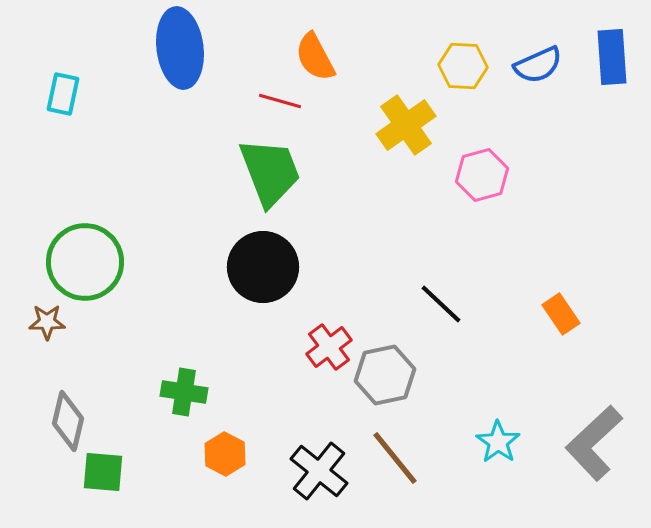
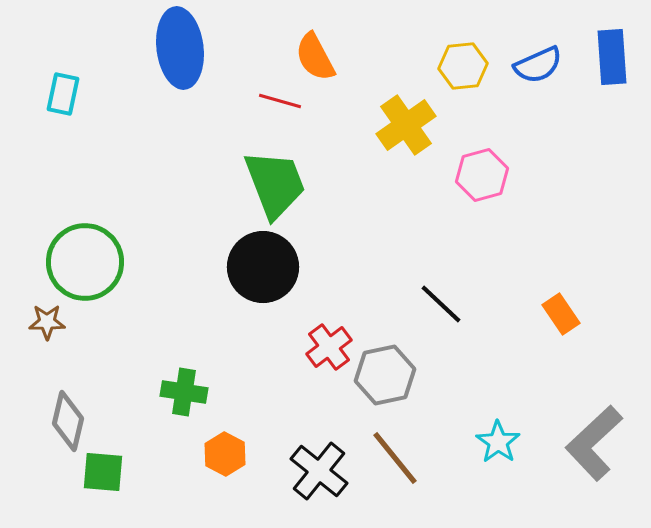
yellow hexagon: rotated 9 degrees counterclockwise
green trapezoid: moved 5 px right, 12 px down
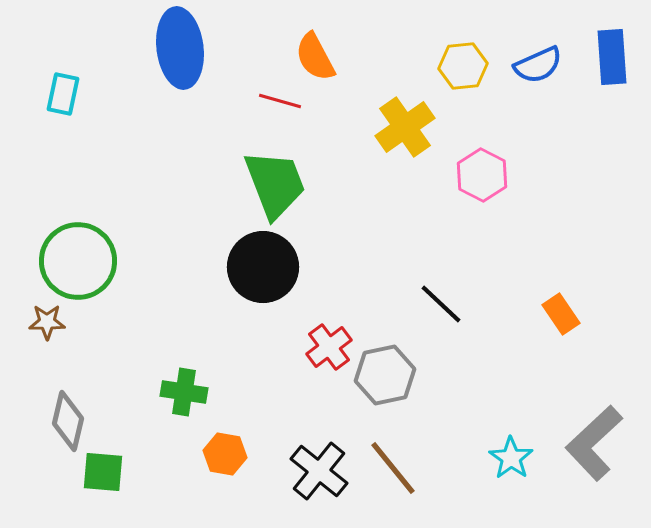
yellow cross: moved 1 px left, 2 px down
pink hexagon: rotated 18 degrees counterclockwise
green circle: moved 7 px left, 1 px up
cyan star: moved 13 px right, 16 px down
orange hexagon: rotated 18 degrees counterclockwise
brown line: moved 2 px left, 10 px down
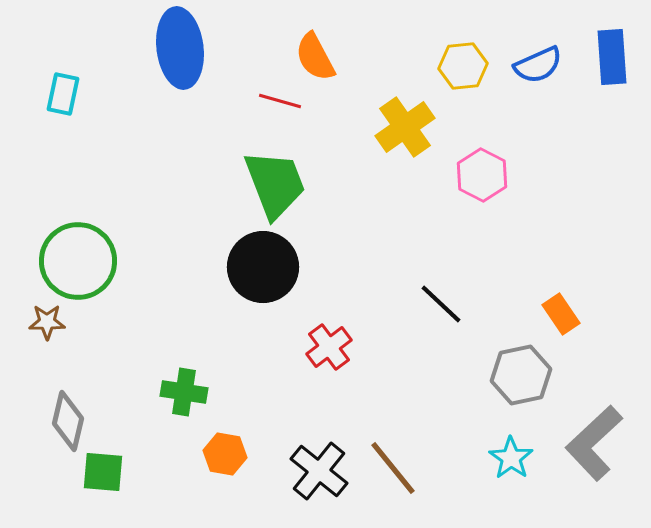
gray hexagon: moved 136 px right
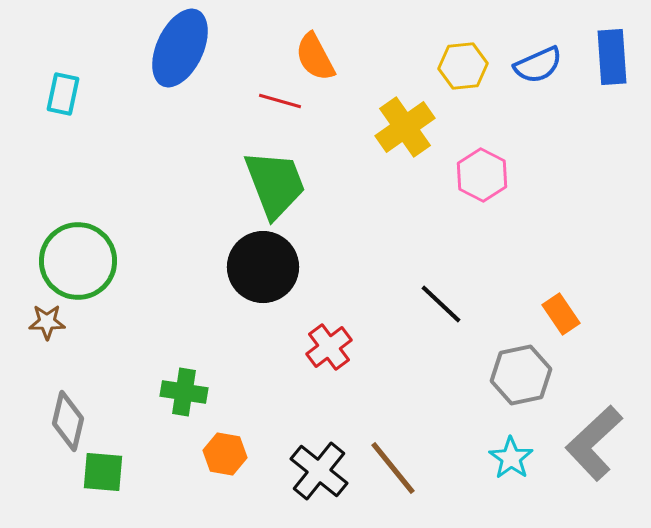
blue ellipse: rotated 32 degrees clockwise
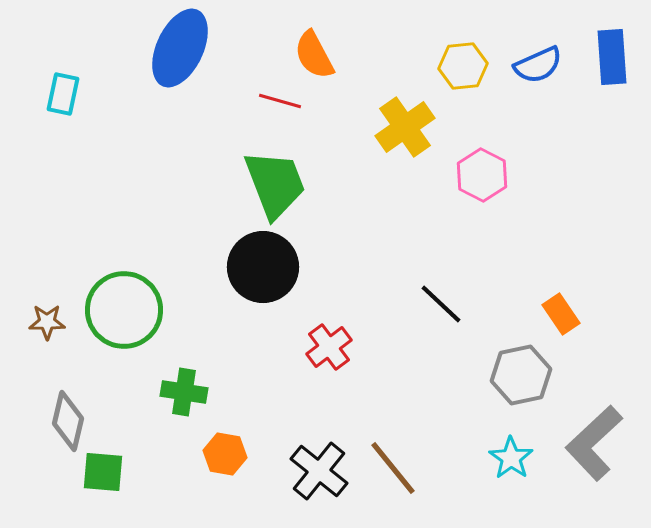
orange semicircle: moved 1 px left, 2 px up
green circle: moved 46 px right, 49 px down
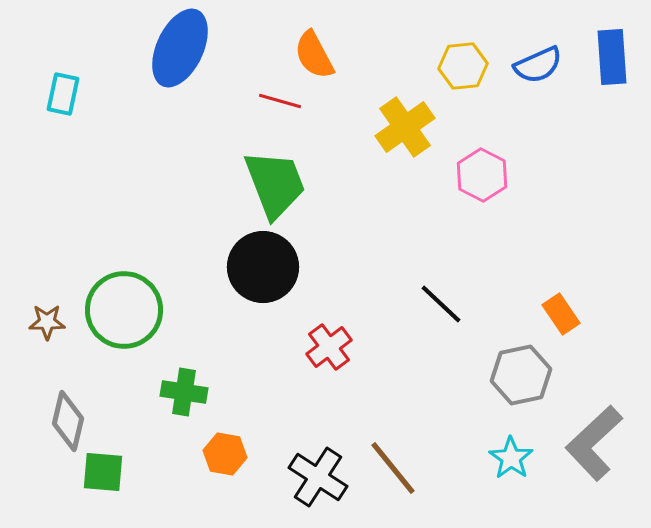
black cross: moved 1 px left, 6 px down; rotated 6 degrees counterclockwise
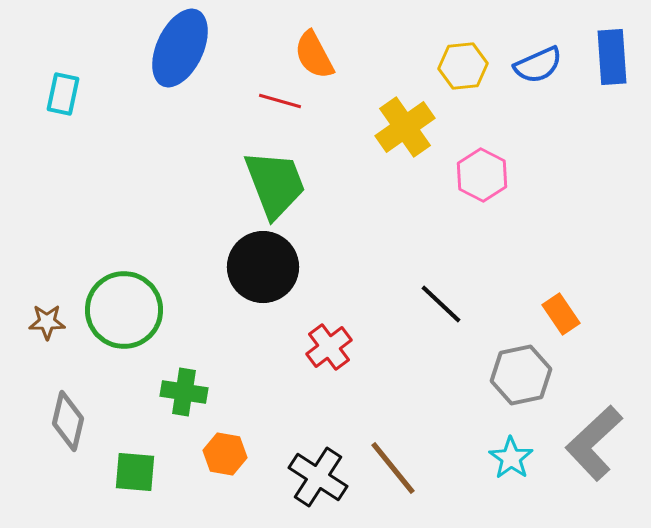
green square: moved 32 px right
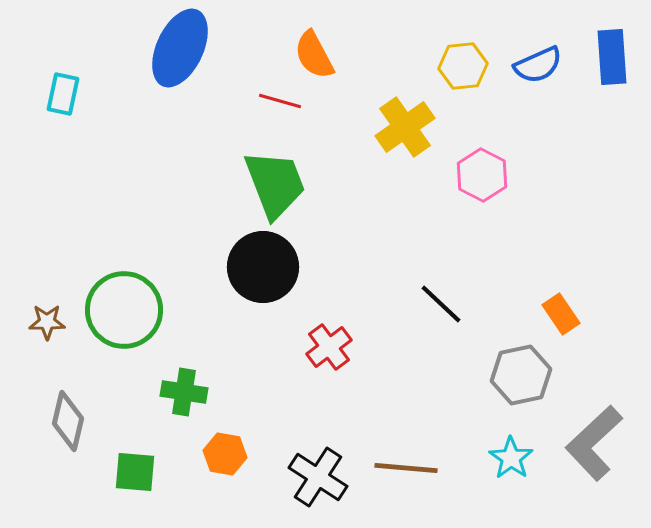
brown line: moved 13 px right; rotated 46 degrees counterclockwise
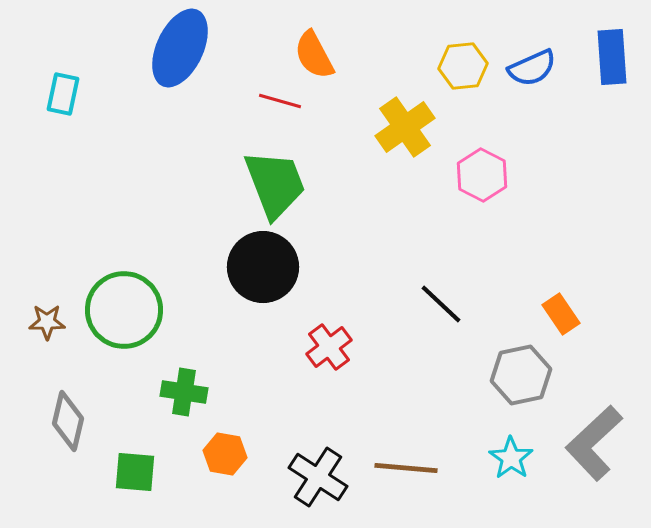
blue semicircle: moved 6 px left, 3 px down
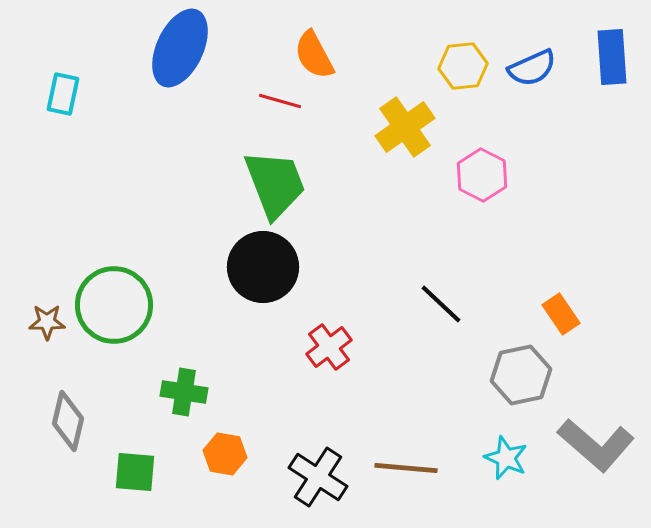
green circle: moved 10 px left, 5 px up
gray L-shape: moved 2 px right, 2 px down; rotated 96 degrees counterclockwise
cyan star: moved 5 px left; rotated 12 degrees counterclockwise
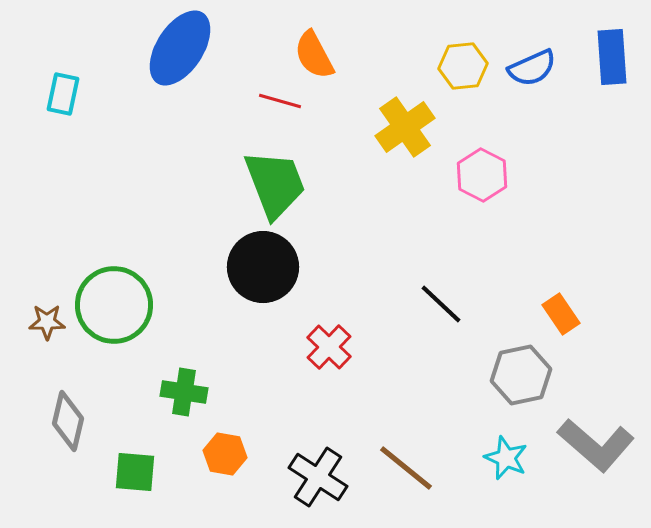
blue ellipse: rotated 8 degrees clockwise
red cross: rotated 9 degrees counterclockwise
brown line: rotated 34 degrees clockwise
